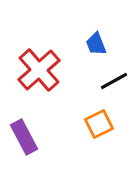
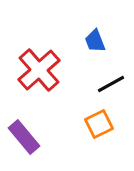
blue trapezoid: moved 1 px left, 3 px up
black line: moved 3 px left, 3 px down
purple rectangle: rotated 12 degrees counterclockwise
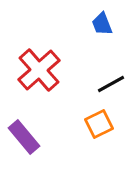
blue trapezoid: moved 7 px right, 17 px up
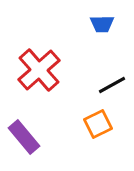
blue trapezoid: rotated 70 degrees counterclockwise
black line: moved 1 px right, 1 px down
orange square: moved 1 px left
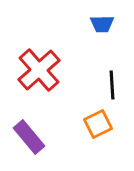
black line: rotated 64 degrees counterclockwise
purple rectangle: moved 5 px right
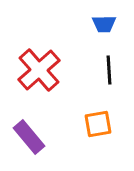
blue trapezoid: moved 2 px right
black line: moved 3 px left, 15 px up
orange square: rotated 16 degrees clockwise
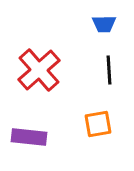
purple rectangle: rotated 44 degrees counterclockwise
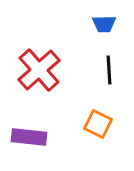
orange square: rotated 36 degrees clockwise
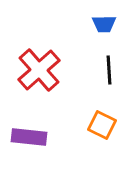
orange square: moved 4 px right, 1 px down
